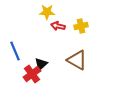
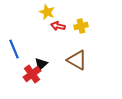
yellow star: rotated 21 degrees clockwise
blue line: moved 1 px left, 2 px up
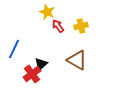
red arrow: rotated 40 degrees clockwise
blue line: rotated 48 degrees clockwise
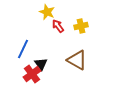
blue line: moved 9 px right
black triangle: rotated 24 degrees counterclockwise
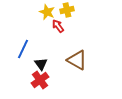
yellow cross: moved 14 px left, 16 px up
red cross: moved 8 px right, 6 px down
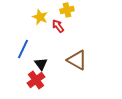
yellow star: moved 7 px left, 5 px down
red cross: moved 4 px left
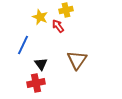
yellow cross: moved 1 px left
blue line: moved 4 px up
brown triangle: rotated 35 degrees clockwise
red cross: moved 3 px down; rotated 24 degrees clockwise
